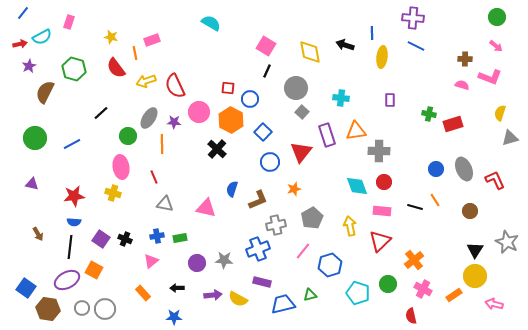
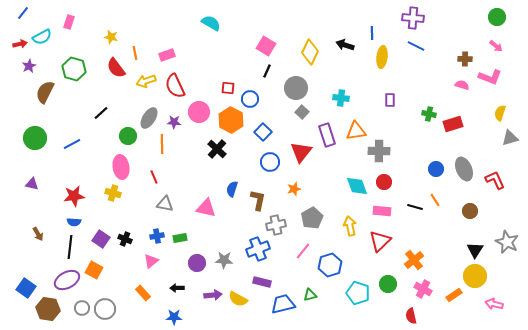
pink rectangle at (152, 40): moved 15 px right, 15 px down
yellow diamond at (310, 52): rotated 35 degrees clockwise
brown L-shape at (258, 200): rotated 55 degrees counterclockwise
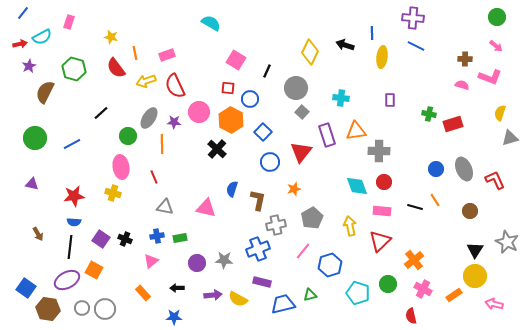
pink square at (266, 46): moved 30 px left, 14 px down
gray triangle at (165, 204): moved 3 px down
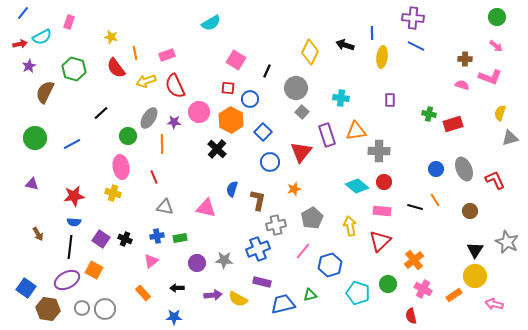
cyan semicircle at (211, 23): rotated 120 degrees clockwise
cyan diamond at (357, 186): rotated 30 degrees counterclockwise
